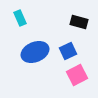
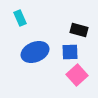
black rectangle: moved 8 px down
blue square: moved 2 px right, 1 px down; rotated 24 degrees clockwise
pink square: rotated 15 degrees counterclockwise
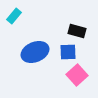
cyan rectangle: moved 6 px left, 2 px up; rotated 63 degrees clockwise
black rectangle: moved 2 px left, 1 px down
blue square: moved 2 px left
